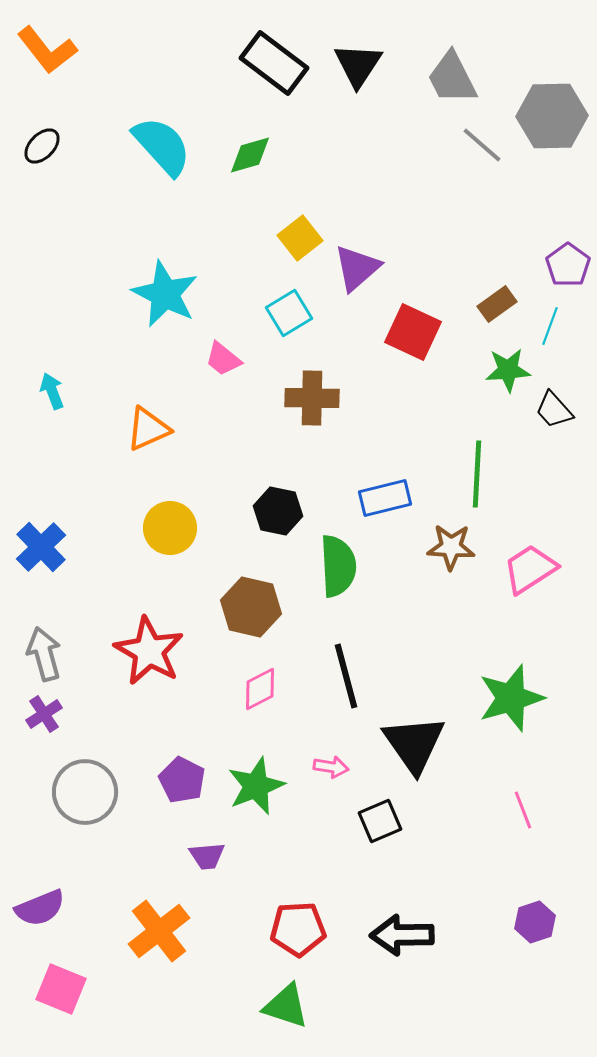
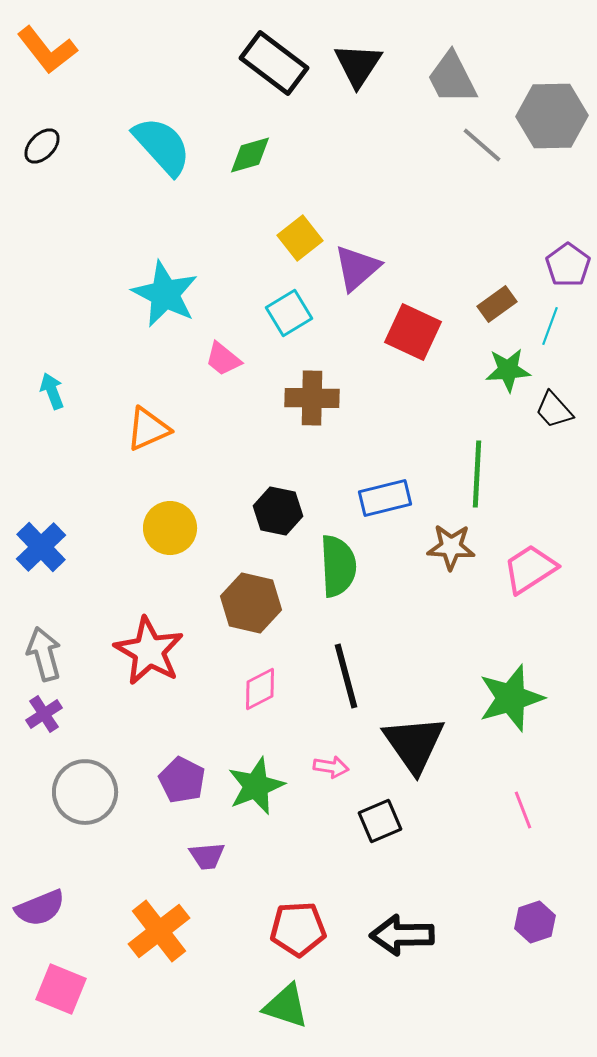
brown hexagon at (251, 607): moved 4 px up
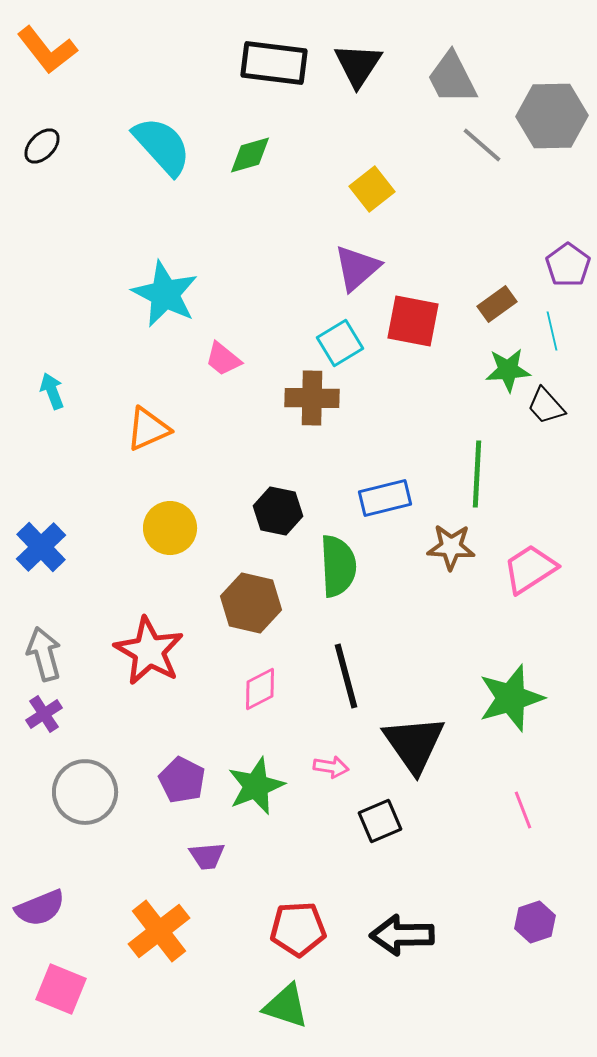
black rectangle at (274, 63): rotated 30 degrees counterclockwise
yellow square at (300, 238): moved 72 px right, 49 px up
cyan square at (289, 313): moved 51 px right, 30 px down
cyan line at (550, 326): moved 2 px right, 5 px down; rotated 33 degrees counterclockwise
red square at (413, 332): moved 11 px up; rotated 14 degrees counterclockwise
black trapezoid at (554, 410): moved 8 px left, 4 px up
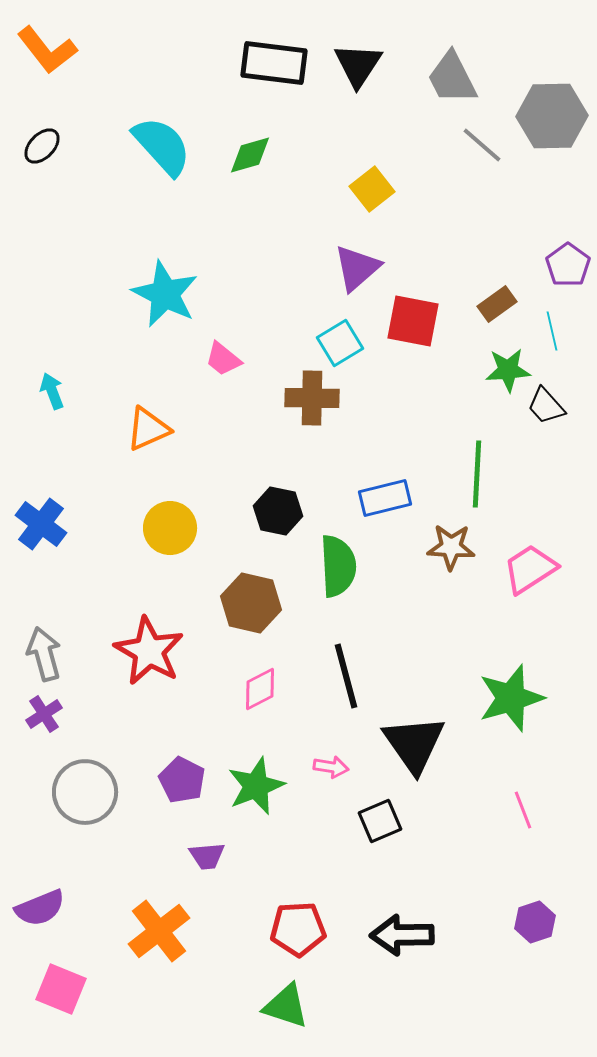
blue cross at (41, 547): moved 23 px up; rotated 9 degrees counterclockwise
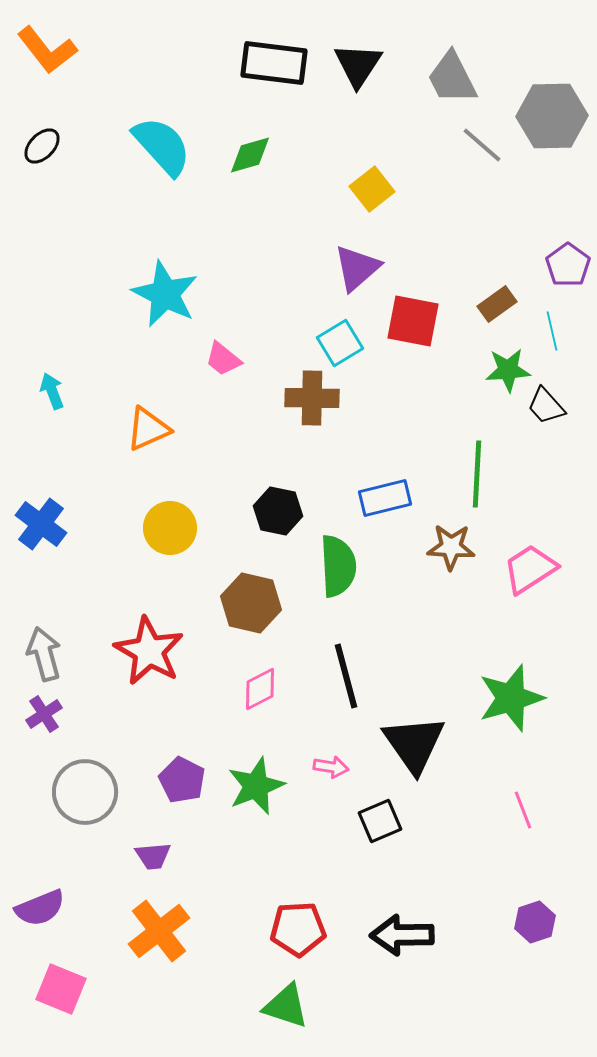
purple trapezoid at (207, 856): moved 54 px left
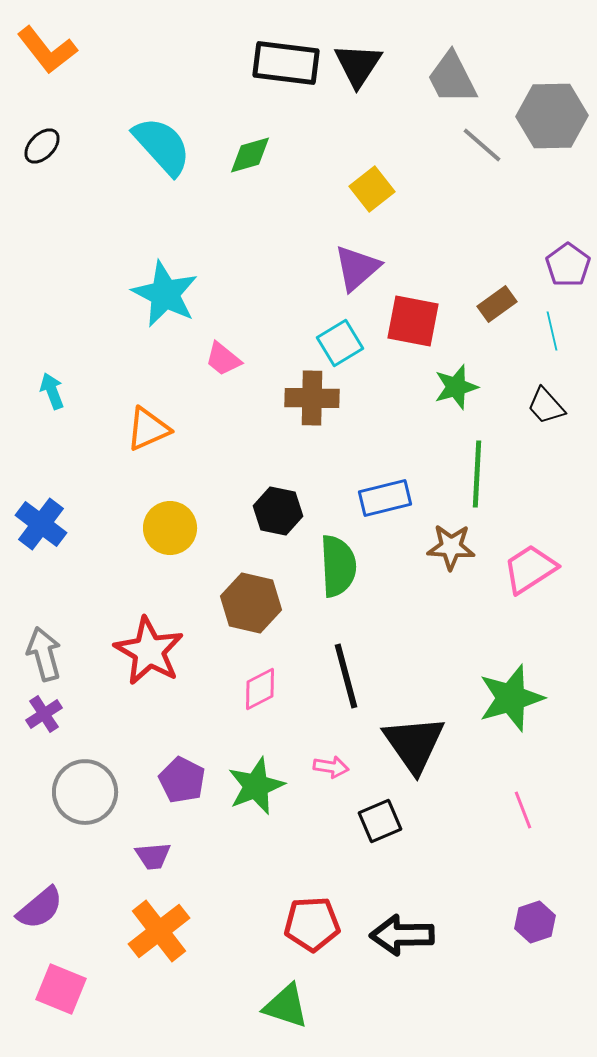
black rectangle at (274, 63): moved 12 px right
green star at (508, 370): moved 52 px left, 17 px down; rotated 12 degrees counterclockwise
purple semicircle at (40, 908): rotated 18 degrees counterclockwise
red pentagon at (298, 929): moved 14 px right, 5 px up
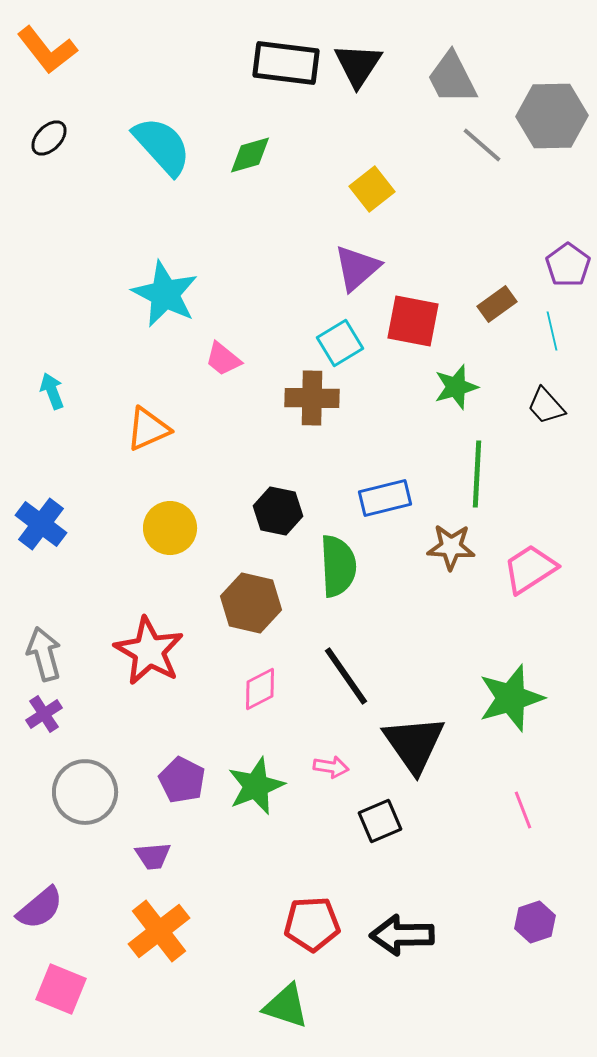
black ellipse at (42, 146): moved 7 px right, 8 px up
black line at (346, 676): rotated 20 degrees counterclockwise
